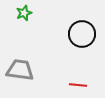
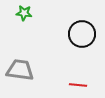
green star: rotated 28 degrees clockwise
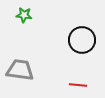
green star: moved 2 px down
black circle: moved 6 px down
